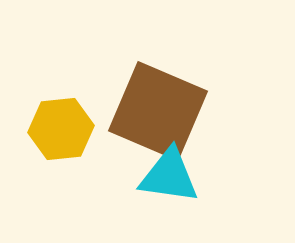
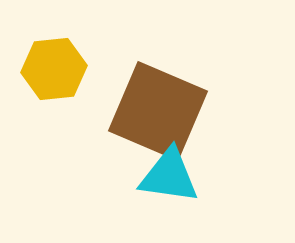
yellow hexagon: moved 7 px left, 60 px up
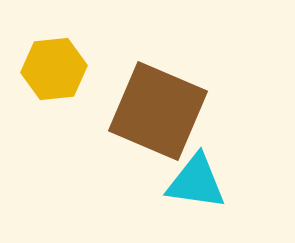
cyan triangle: moved 27 px right, 6 px down
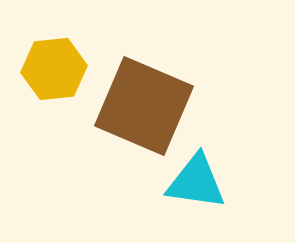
brown square: moved 14 px left, 5 px up
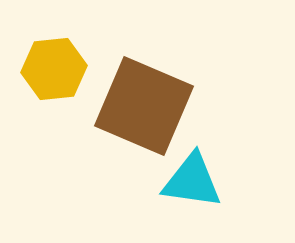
cyan triangle: moved 4 px left, 1 px up
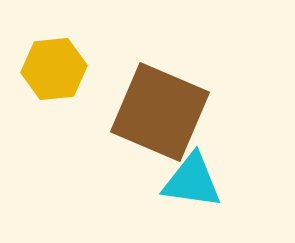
brown square: moved 16 px right, 6 px down
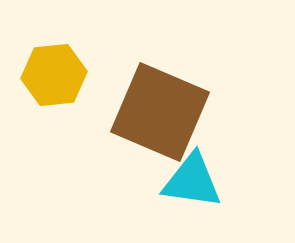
yellow hexagon: moved 6 px down
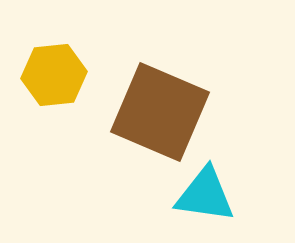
cyan triangle: moved 13 px right, 14 px down
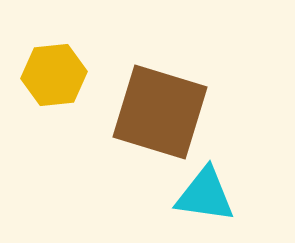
brown square: rotated 6 degrees counterclockwise
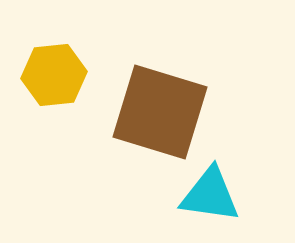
cyan triangle: moved 5 px right
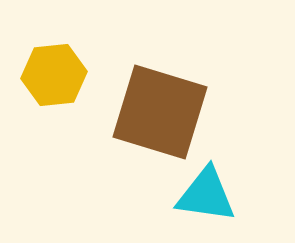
cyan triangle: moved 4 px left
